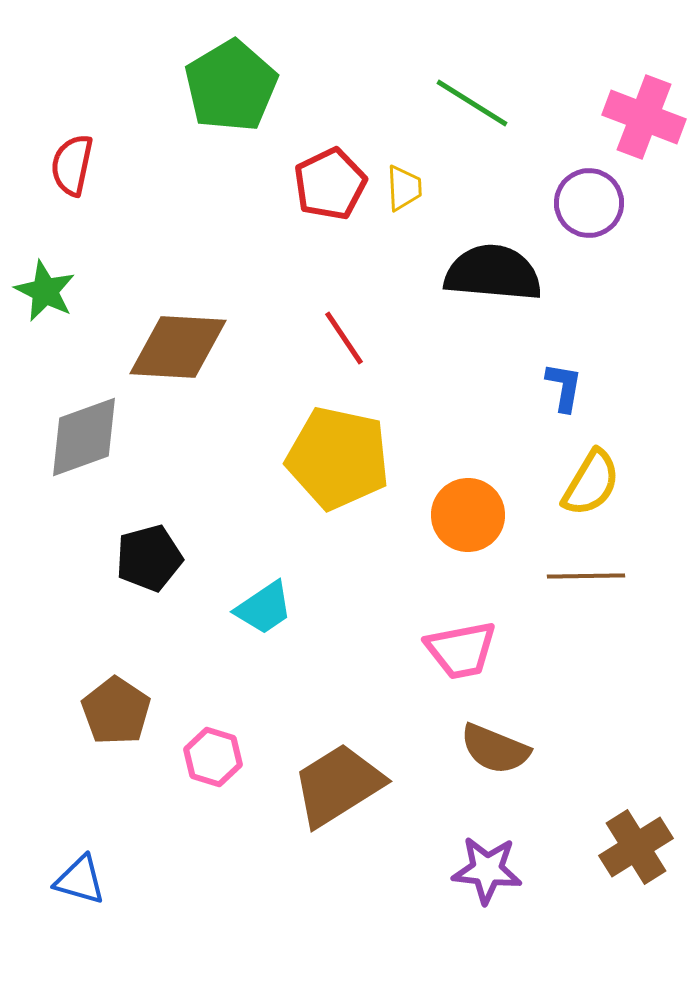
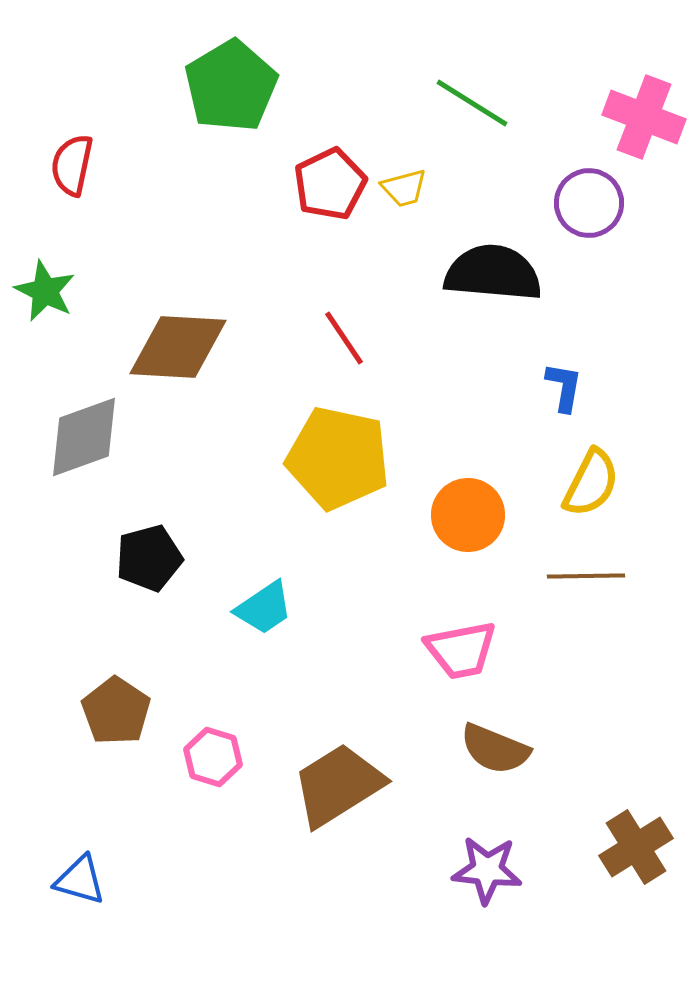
yellow trapezoid: rotated 78 degrees clockwise
yellow semicircle: rotated 4 degrees counterclockwise
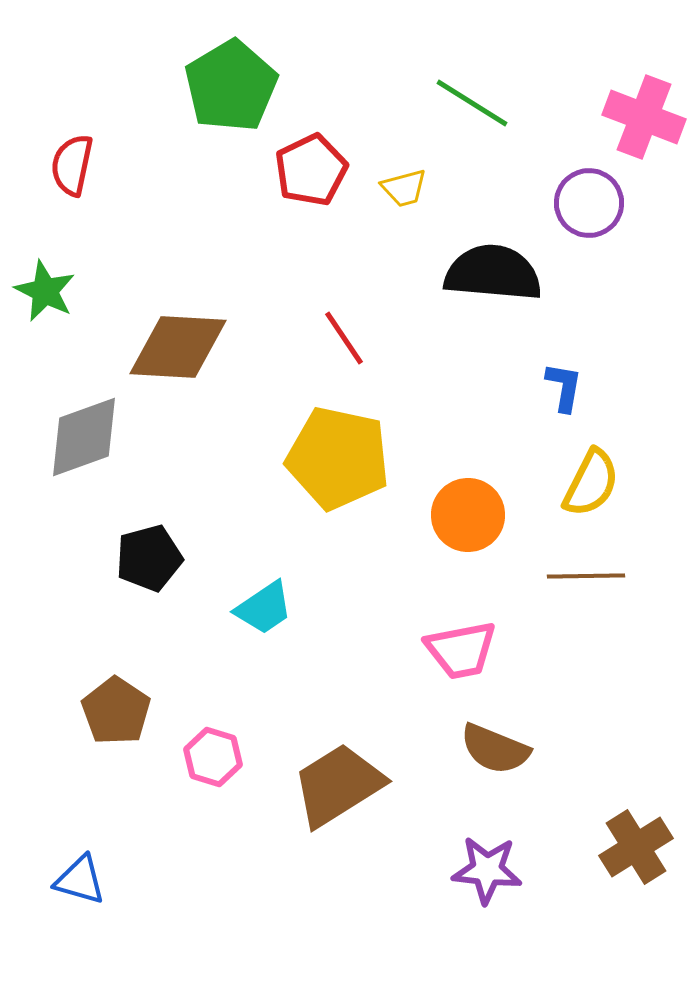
red pentagon: moved 19 px left, 14 px up
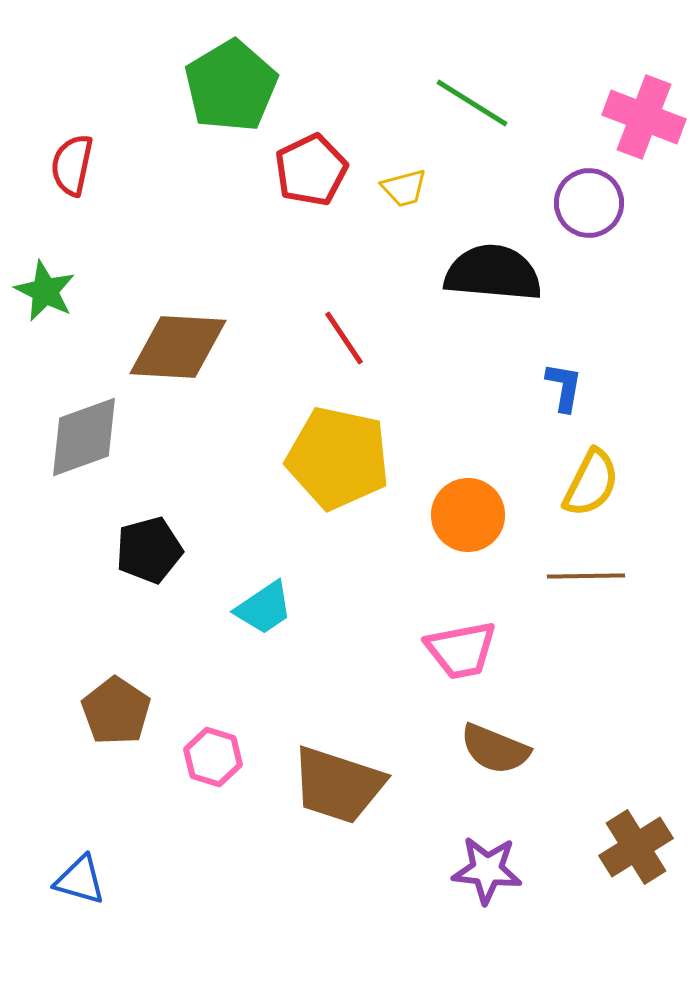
black pentagon: moved 8 px up
brown trapezoid: rotated 130 degrees counterclockwise
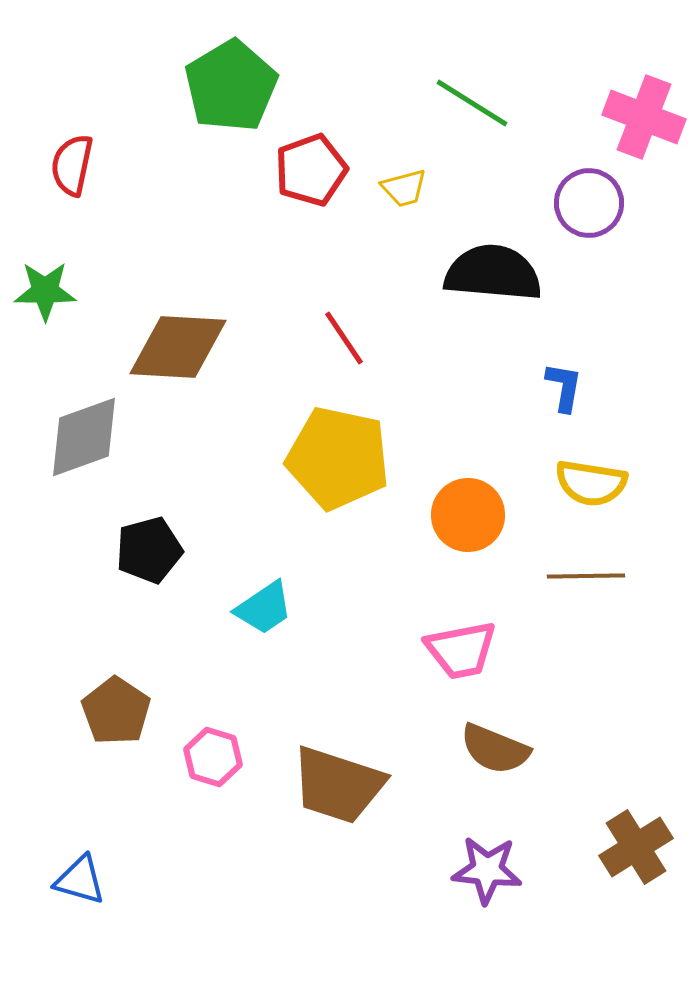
red pentagon: rotated 6 degrees clockwise
green star: rotated 26 degrees counterclockwise
yellow semicircle: rotated 72 degrees clockwise
